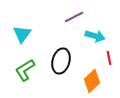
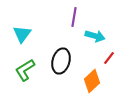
purple line: rotated 54 degrees counterclockwise
red line: rotated 48 degrees clockwise
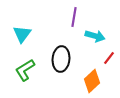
black ellipse: moved 2 px up; rotated 10 degrees counterclockwise
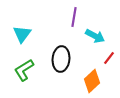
cyan arrow: rotated 12 degrees clockwise
green L-shape: moved 1 px left
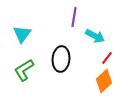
red line: moved 2 px left
orange diamond: moved 12 px right
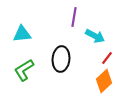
cyan triangle: rotated 48 degrees clockwise
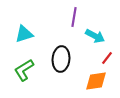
cyan triangle: moved 2 px right; rotated 12 degrees counterclockwise
orange diamond: moved 8 px left; rotated 35 degrees clockwise
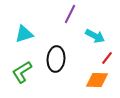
purple line: moved 4 px left, 3 px up; rotated 18 degrees clockwise
black ellipse: moved 5 px left
green L-shape: moved 2 px left, 2 px down
orange diamond: moved 1 px right, 1 px up; rotated 10 degrees clockwise
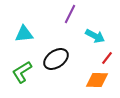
cyan triangle: rotated 12 degrees clockwise
black ellipse: rotated 50 degrees clockwise
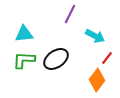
green L-shape: moved 2 px right, 12 px up; rotated 35 degrees clockwise
orange diamond: rotated 55 degrees counterclockwise
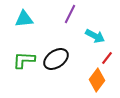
cyan triangle: moved 15 px up
